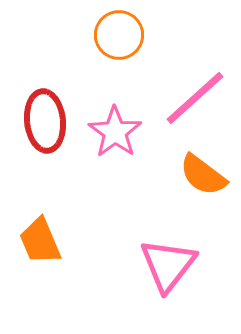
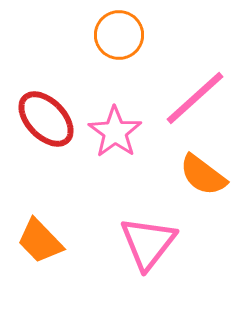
red ellipse: moved 1 px right, 2 px up; rotated 38 degrees counterclockwise
orange trapezoid: rotated 21 degrees counterclockwise
pink triangle: moved 20 px left, 22 px up
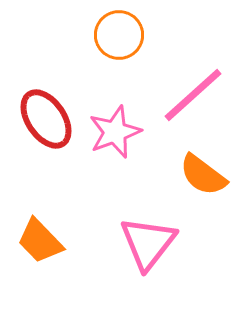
pink line: moved 2 px left, 3 px up
red ellipse: rotated 10 degrees clockwise
pink star: rotated 16 degrees clockwise
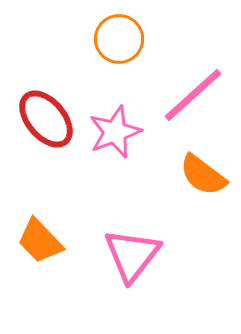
orange circle: moved 4 px down
red ellipse: rotated 6 degrees counterclockwise
pink triangle: moved 16 px left, 12 px down
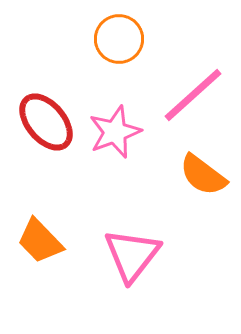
red ellipse: moved 3 px down
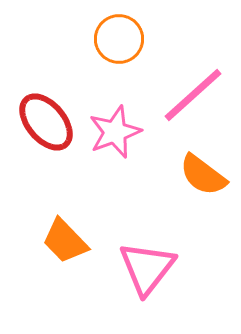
orange trapezoid: moved 25 px right
pink triangle: moved 15 px right, 13 px down
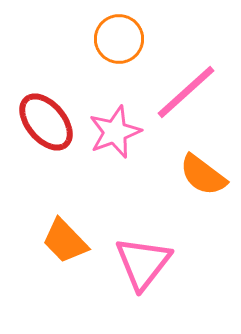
pink line: moved 7 px left, 3 px up
pink triangle: moved 4 px left, 5 px up
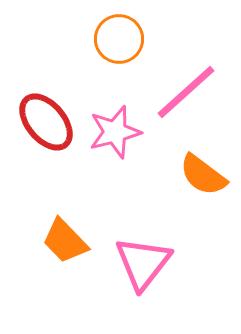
pink star: rotated 6 degrees clockwise
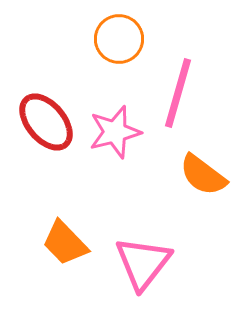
pink line: moved 8 px left, 1 px down; rotated 32 degrees counterclockwise
orange trapezoid: moved 2 px down
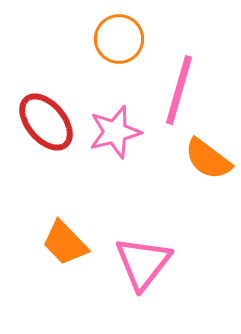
pink line: moved 1 px right, 3 px up
orange semicircle: moved 5 px right, 16 px up
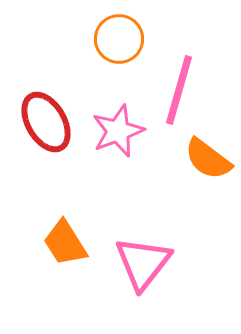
red ellipse: rotated 10 degrees clockwise
pink star: moved 3 px right, 1 px up; rotated 6 degrees counterclockwise
orange trapezoid: rotated 12 degrees clockwise
